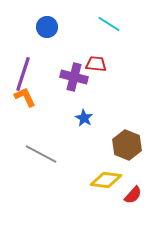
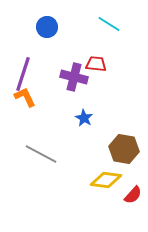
brown hexagon: moved 3 px left, 4 px down; rotated 12 degrees counterclockwise
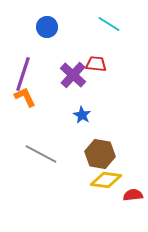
purple cross: moved 1 px left, 2 px up; rotated 28 degrees clockwise
blue star: moved 2 px left, 3 px up
brown hexagon: moved 24 px left, 5 px down
red semicircle: rotated 138 degrees counterclockwise
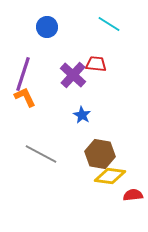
yellow diamond: moved 4 px right, 4 px up
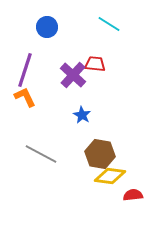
red trapezoid: moved 1 px left
purple line: moved 2 px right, 4 px up
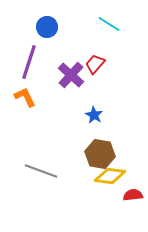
red trapezoid: rotated 55 degrees counterclockwise
purple line: moved 4 px right, 8 px up
purple cross: moved 2 px left
blue star: moved 12 px right
gray line: moved 17 px down; rotated 8 degrees counterclockwise
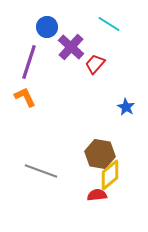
purple cross: moved 28 px up
blue star: moved 32 px right, 8 px up
yellow diamond: moved 1 px up; rotated 48 degrees counterclockwise
red semicircle: moved 36 px left
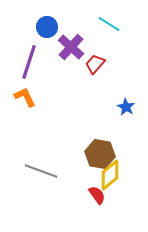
red semicircle: rotated 60 degrees clockwise
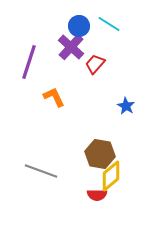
blue circle: moved 32 px right, 1 px up
orange L-shape: moved 29 px right
blue star: moved 1 px up
yellow diamond: moved 1 px right, 1 px down
red semicircle: rotated 126 degrees clockwise
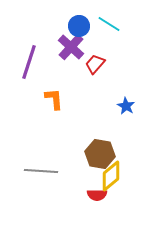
orange L-shape: moved 2 px down; rotated 20 degrees clockwise
gray line: rotated 16 degrees counterclockwise
